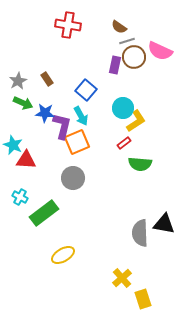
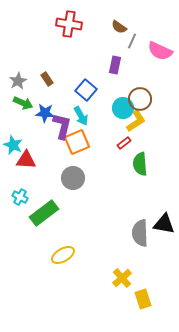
red cross: moved 1 px right, 1 px up
gray line: moved 5 px right; rotated 49 degrees counterclockwise
brown circle: moved 6 px right, 42 px down
green semicircle: rotated 80 degrees clockwise
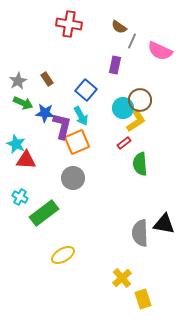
brown circle: moved 1 px down
cyan star: moved 3 px right, 1 px up
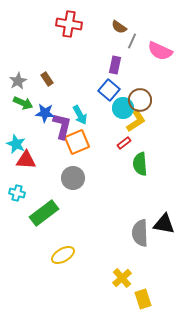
blue square: moved 23 px right
cyan arrow: moved 1 px left, 1 px up
cyan cross: moved 3 px left, 4 px up; rotated 14 degrees counterclockwise
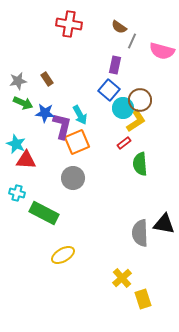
pink semicircle: moved 2 px right; rotated 10 degrees counterclockwise
gray star: rotated 18 degrees clockwise
green rectangle: rotated 64 degrees clockwise
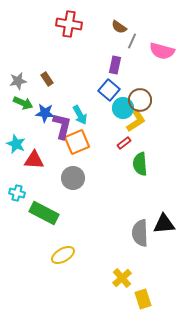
red triangle: moved 8 px right
black triangle: rotated 15 degrees counterclockwise
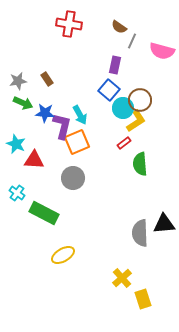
cyan cross: rotated 21 degrees clockwise
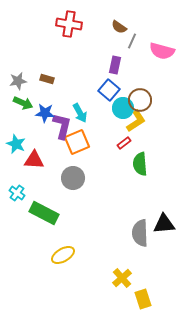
brown rectangle: rotated 40 degrees counterclockwise
cyan arrow: moved 2 px up
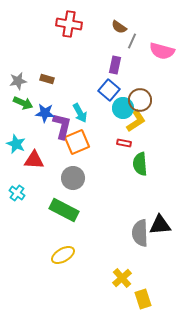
red rectangle: rotated 48 degrees clockwise
green rectangle: moved 20 px right, 3 px up
black triangle: moved 4 px left, 1 px down
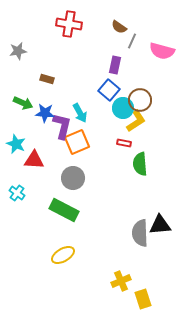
gray star: moved 30 px up
yellow cross: moved 1 px left, 3 px down; rotated 18 degrees clockwise
